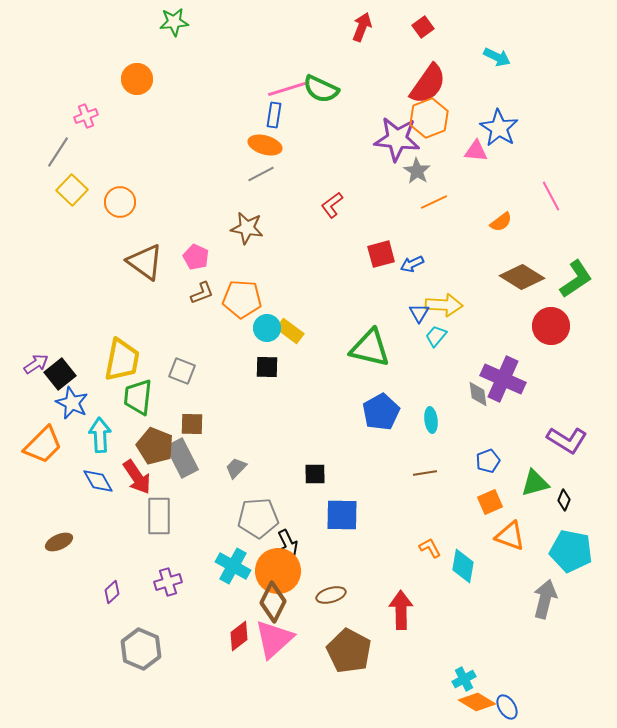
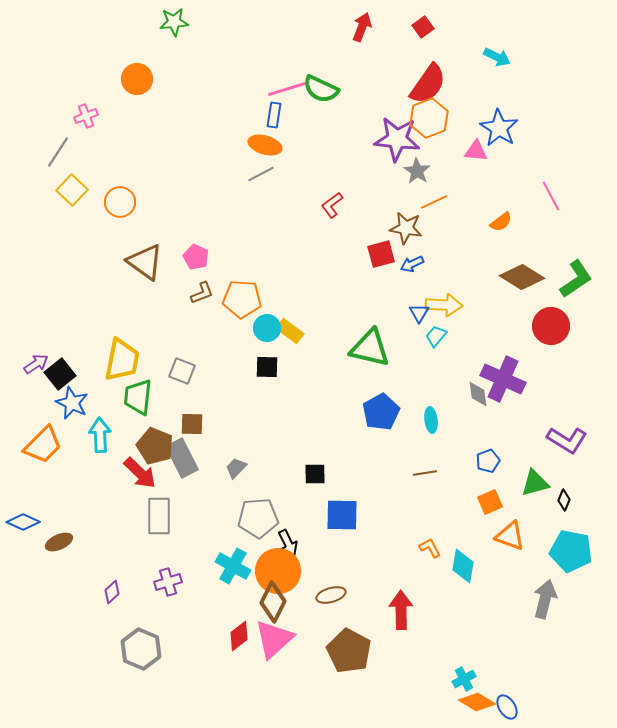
brown star at (247, 228): moved 159 px right
red arrow at (137, 477): moved 3 px right, 4 px up; rotated 12 degrees counterclockwise
blue diamond at (98, 481): moved 75 px left, 41 px down; rotated 36 degrees counterclockwise
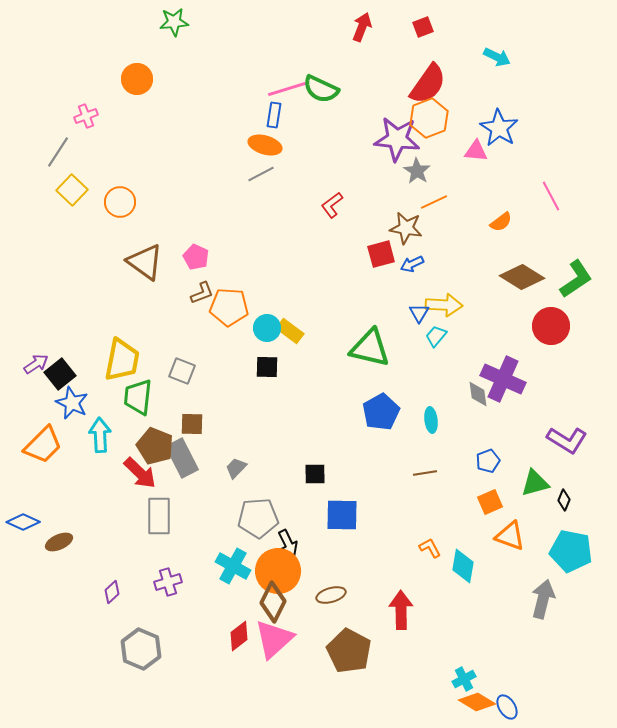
red square at (423, 27): rotated 15 degrees clockwise
orange pentagon at (242, 299): moved 13 px left, 8 px down
gray arrow at (545, 599): moved 2 px left
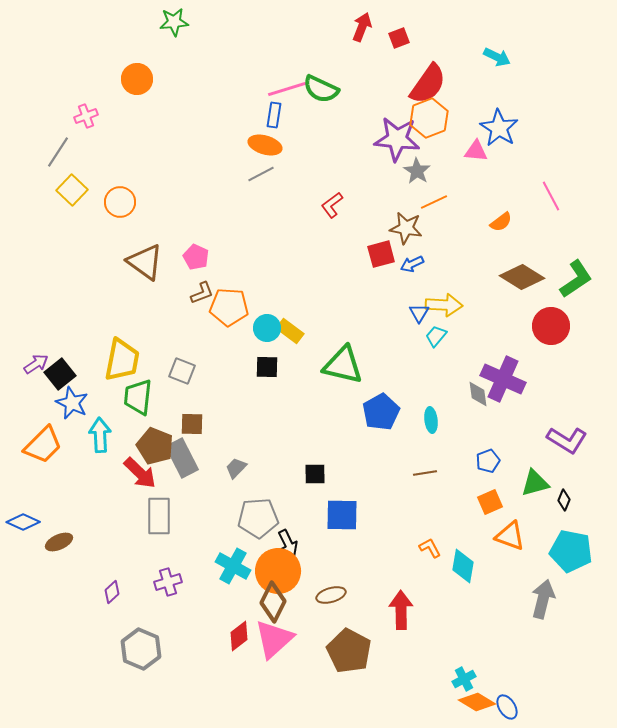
red square at (423, 27): moved 24 px left, 11 px down
green triangle at (370, 348): moved 27 px left, 17 px down
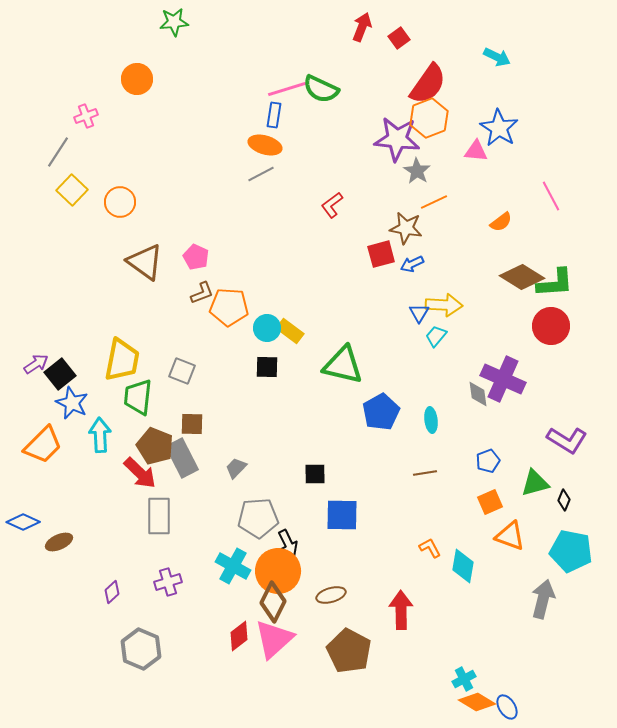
red square at (399, 38): rotated 15 degrees counterclockwise
green L-shape at (576, 279): moved 21 px left, 4 px down; rotated 30 degrees clockwise
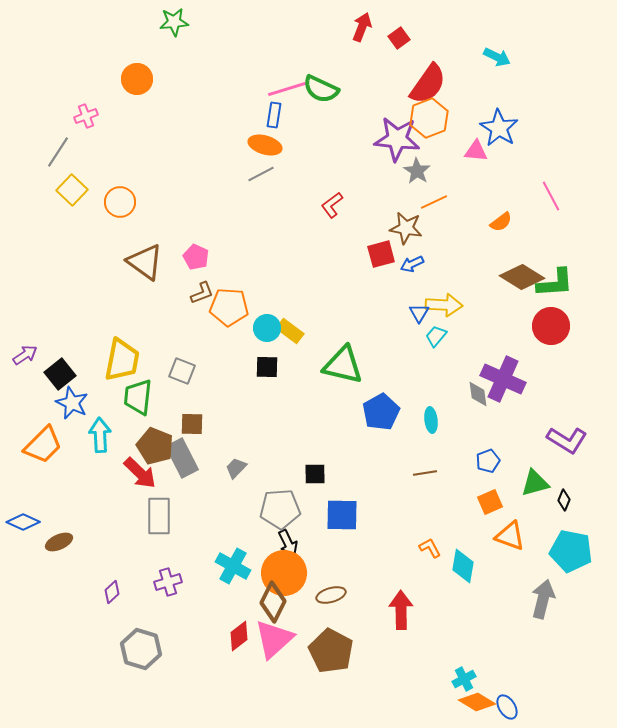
purple arrow at (36, 364): moved 11 px left, 9 px up
gray pentagon at (258, 518): moved 22 px right, 9 px up
orange circle at (278, 571): moved 6 px right, 2 px down
gray hexagon at (141, 649): rotated 6 degrees counterclockwise
brown pentagon at (349, 651): moved 18 px left
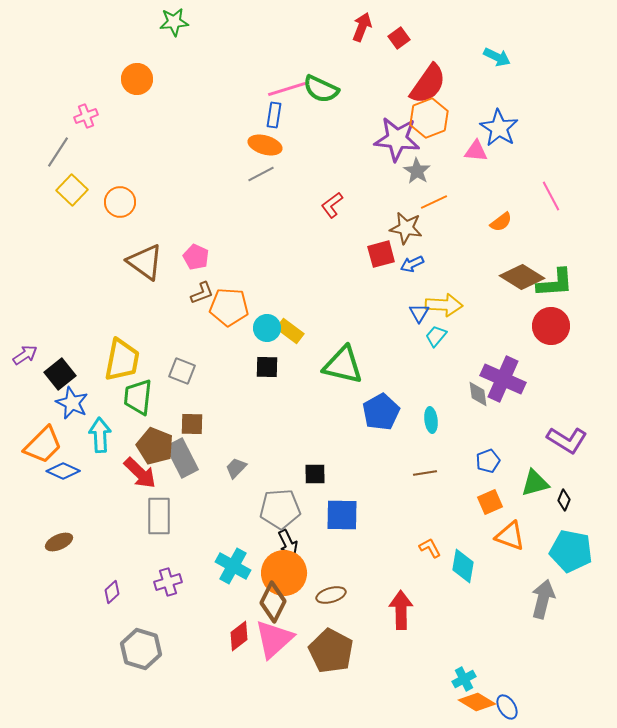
blue diamond at (23, 522): moved 40 px right, 51 px up
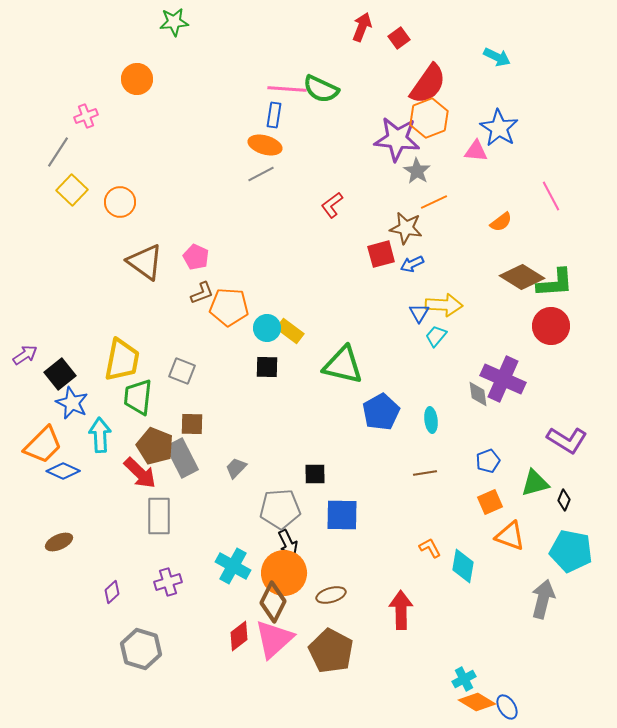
pink line at (287, 89): rotated 21 degrees clockwise
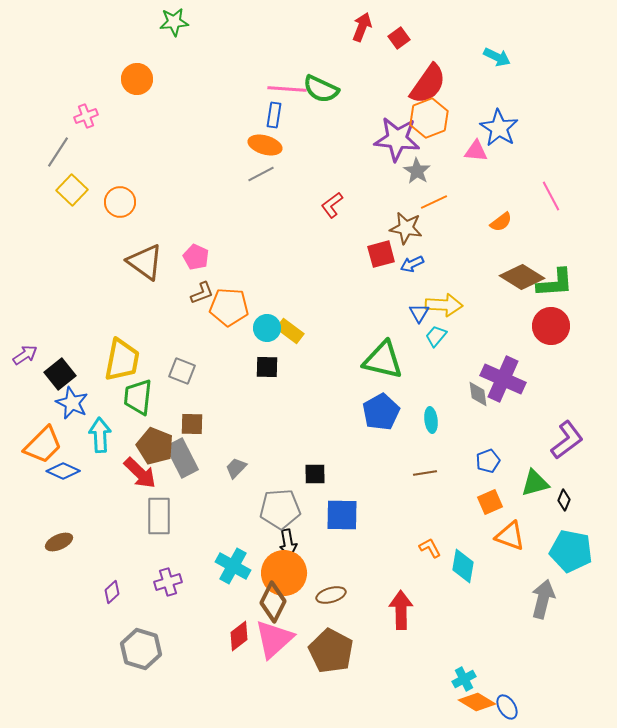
green triangle at (343, 365): moved 40 px right, 5 px up
purple L-shape at (567, 440): rotated 69 degrees counterclockwise
black arrow at (288, 543): rotated 16 degrees clockwise
